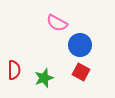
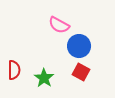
pink semicircle: moved 2 px right, 2 px down
blue circle: moved 1 px left, 1 px down
green star: rotated 18 degrees counterclockwise
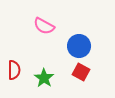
pink semicircle: moved 15 px left, 1 px down
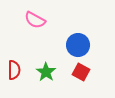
pink semicircle: moved 9 px left, 6 px up
blue circle: moved 1 px left, 1 px up
green star: moved 2 px right, 6 px up
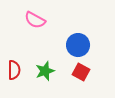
green star: moved 1 px left, 1 px up; rotated 18 degrees clockwise
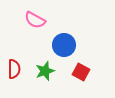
blue circle: moved 14 px left
red semicircle: moved 1 px up
